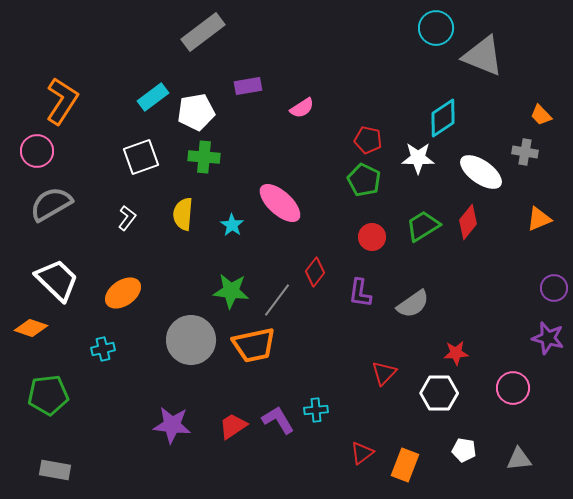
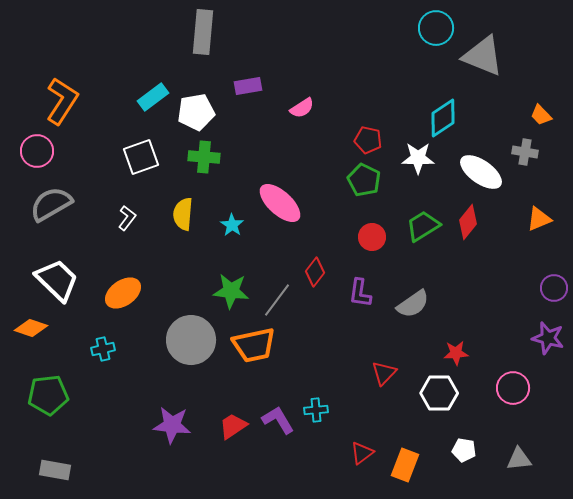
gray rectangle at (203, 32): rotated 48 degrees counterclockwise
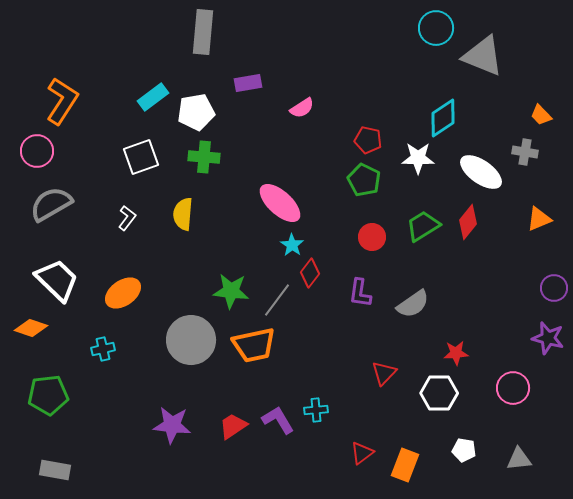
purple rectangle at (248, 86): moved 3 px up
cyan star at (232, 225): moved 60 px right, 20 px down
red diamond at (315, 272): moved 5 px left, 1 px down
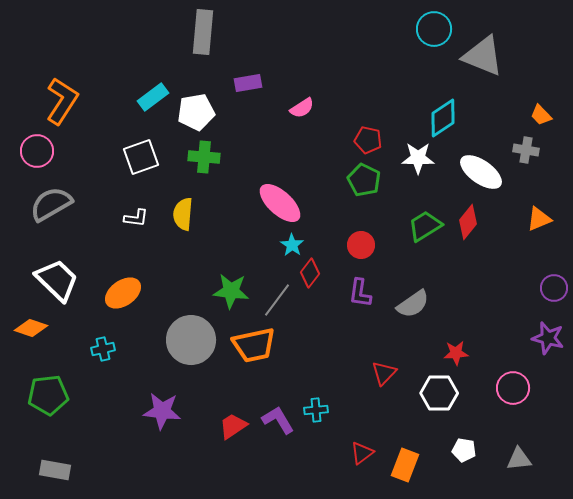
cyan circle at (436, 28): moved 2 px left, 1 px down
gray cross at (525, 152): moved 1 px right, 2 px up
white L-shape at (127, 218): moved 9 px right; rotated 60 degrees clockwise
green trapezoid at (423, 226): moved 2 px right
red circle at (372, 237): moved 11 px left, 8 px down
purple star at (172, 425): moved 10 px left, 14 px up
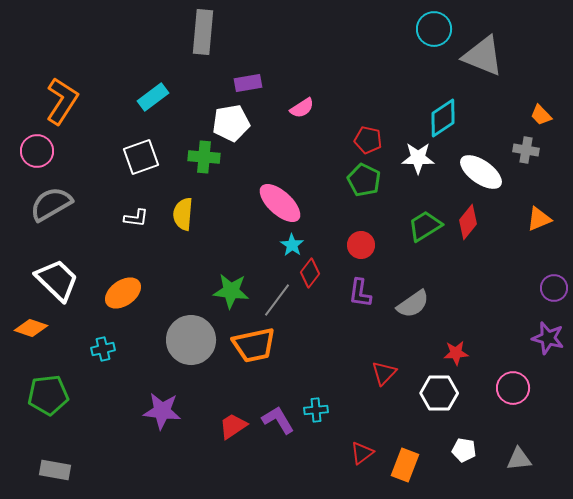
white pentagon at (196, 112): moved 35 px right, 11 px down
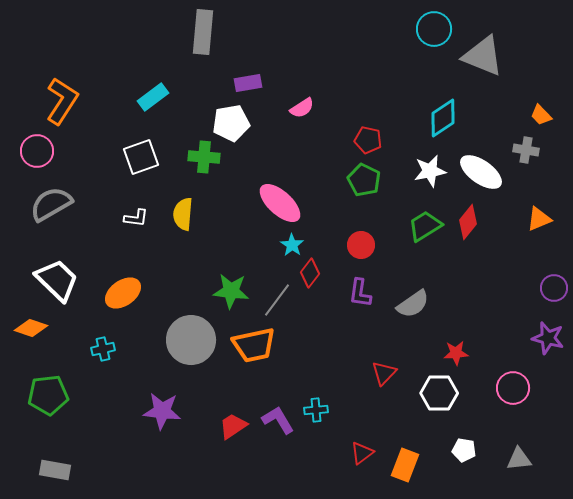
white star at (418, 158): moved 12 px right, 13 px down; rotated 12 degrees counterclockwise
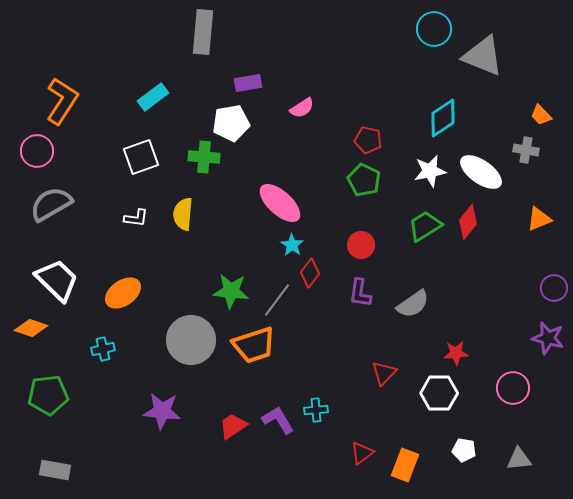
orange trapezoid at (254, 345): rotated 6 degrees counterclockwise
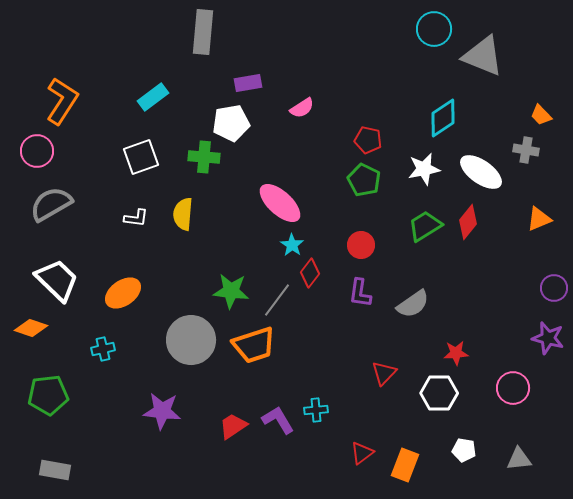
white star at (430, 171): moved 6 px left, 2 px up
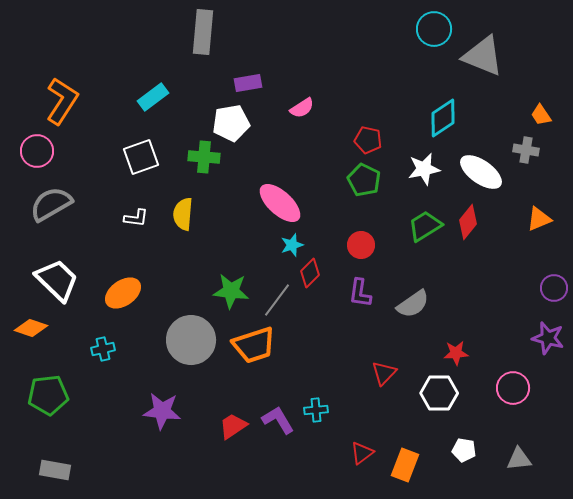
orange trapezoid at (541, 115): rotated 10 degrees clockwise
cyan star at (292, 245): rotated 20 degrees clockwise
red diamond at (310, 273): rotated 8 degrees clockwise
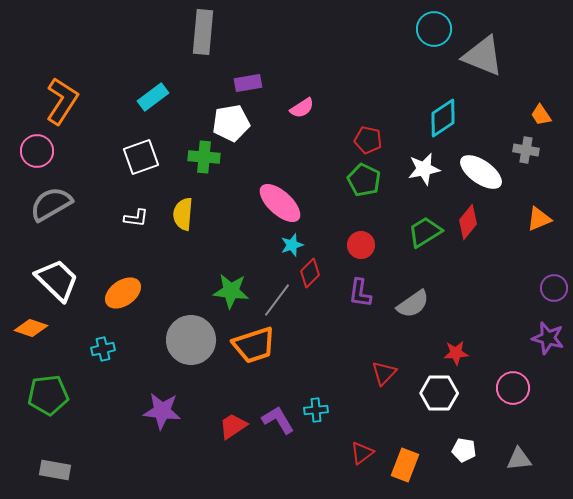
green trapezoid at (425, 226): moved 6 px down
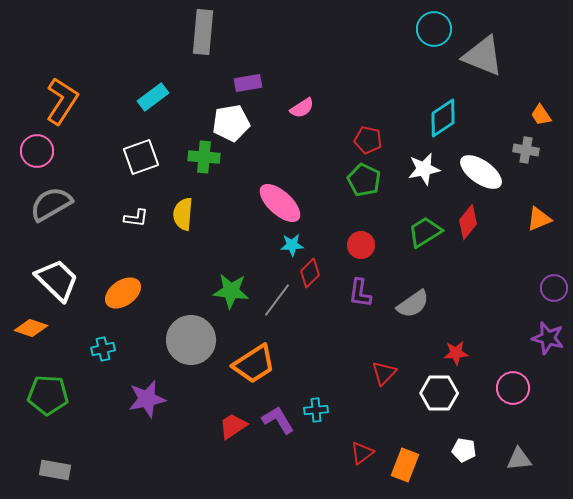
cyan star at (292, 245): rotated 15 degrees clockwise
orange trapezoid at (254, 345): moved 19 px down; rotated 15 degrees counterclockwise
green pentagon at (48, 395): rotated 9 degrees clockwise
purple star at (162, 411): moved 15 px left, 12 px up; rotated 18 degrees counterclockwise
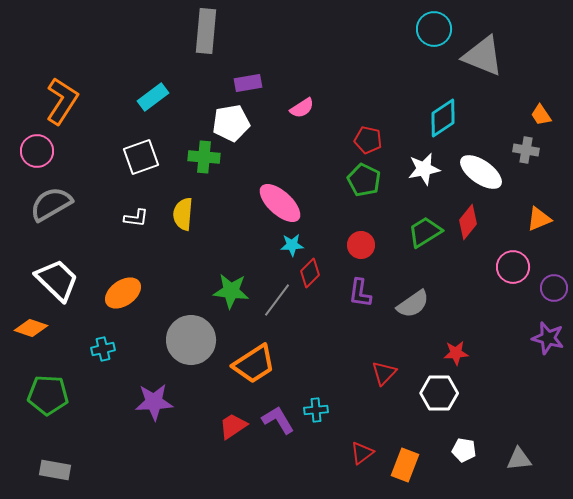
gray rectangle at (203, 32): moved 3 px right, 1 px up
pink circle at (513, 388): moved 121 px up
purple star at (147, 399): moved 7 px right, 3 px down; rotated 9 degrees clockwise
